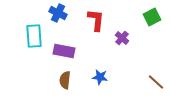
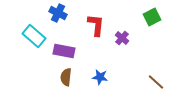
red L-shape: moved 5 px down
cyan rectangle: rotated 45 degrees counterclockwise
brown semicircle: moved 1 px right, 3 px up
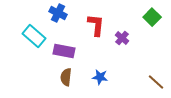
green square: rotated 18 degrees counterclockwise
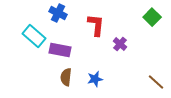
purple cross: moved 2 px left, 6 px down
purple rectangle: moved 4 px left, 1 px up
blue star: moved 5 px left, 2 px down; rotated 21 degrees counterclockwise
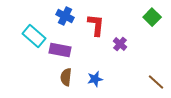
blue cross: moved 7 px right, 3 px down
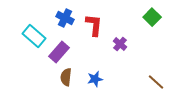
blue cross: moved 2 px down
red L-shape: moved 2 px left
purple rectangle: moved 1 px left, 2 px down; rotated 60 degrees counterclockwise
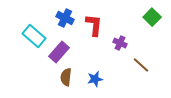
purple cross: moved 1 px up; rotated 16 degrees counterclockwise
brown line: moved 15 px left, 17 px up
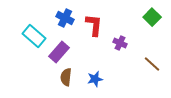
brown line: moved 11 px right, 1 px up
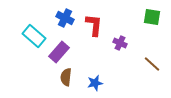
green square: rotated 36 degrees counterclockwise
blue star: moved 4 px down
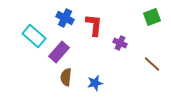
green square: rotated 30 degrees counterclockwise
